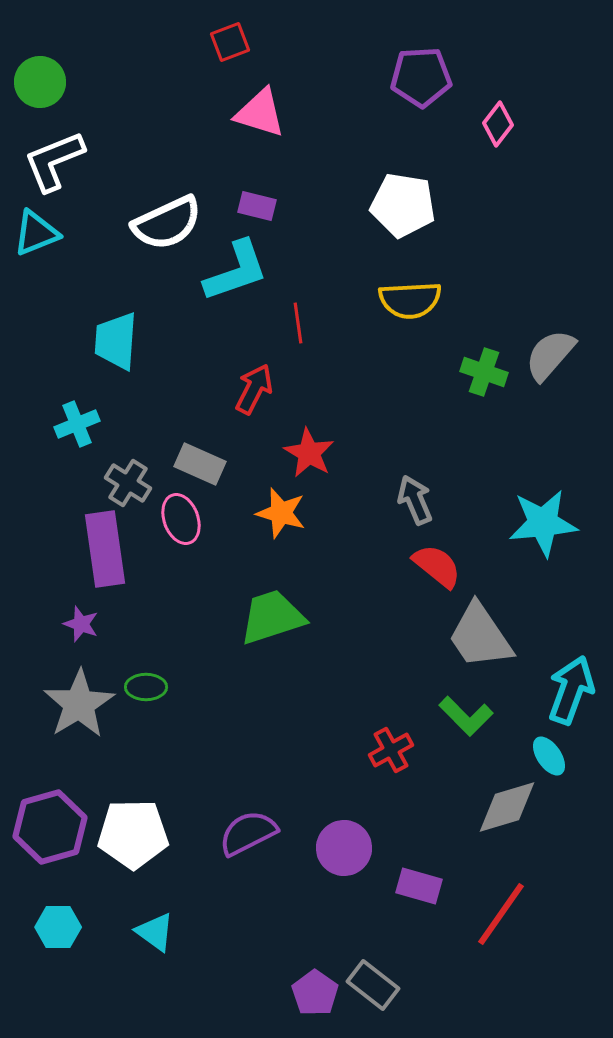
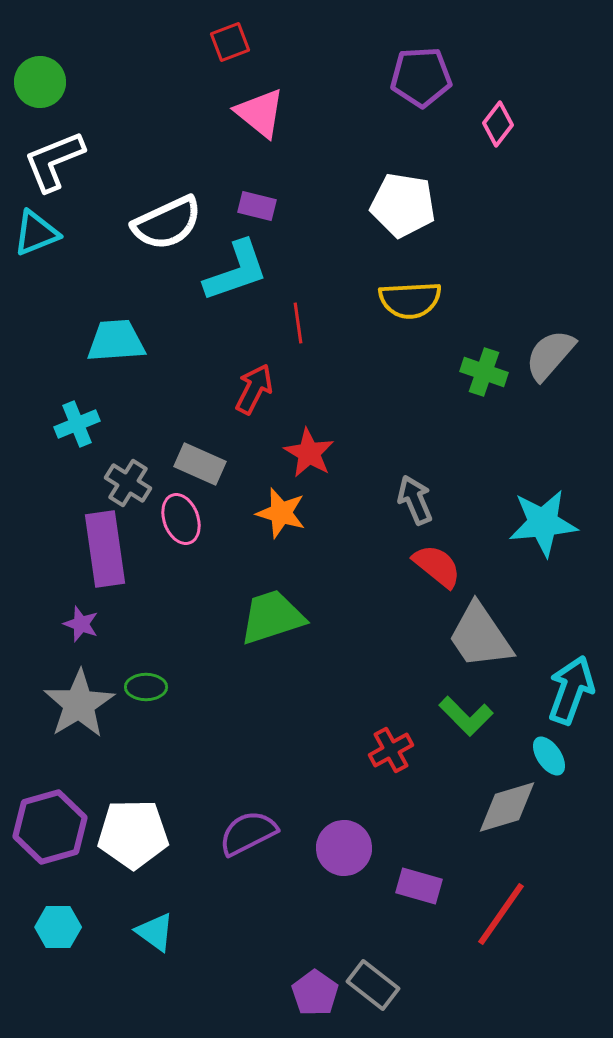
pink triangle at (260, 113): rotated 22 degrees clockwise
cyan trapezoid at (116, 341): rotated 82 degrees clockwise
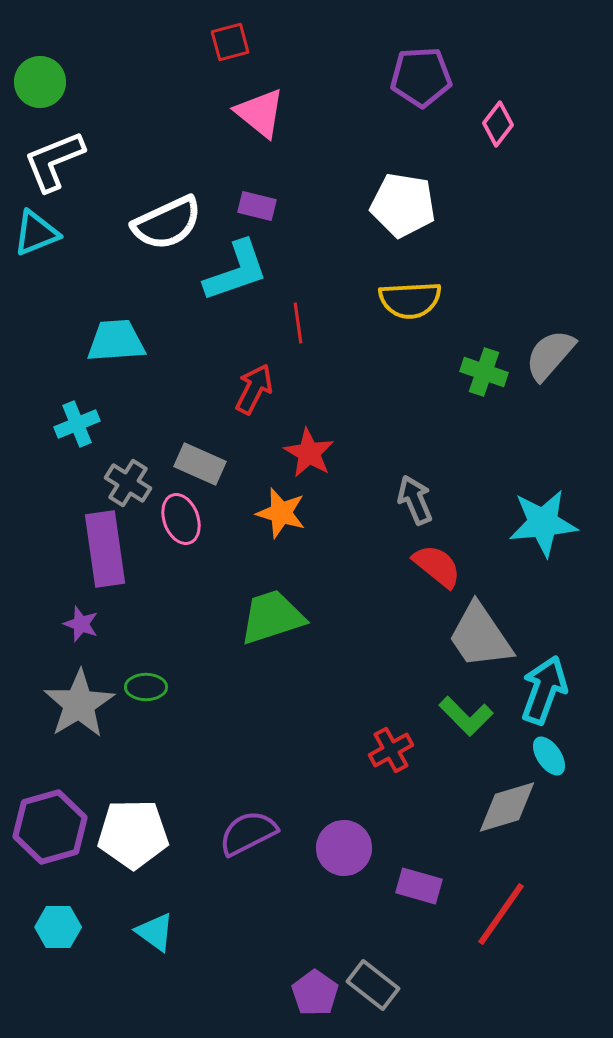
red square at (230, 42): rotated 6 degrees clockwise
cyan arrow at (571, 690): moved 27 px left
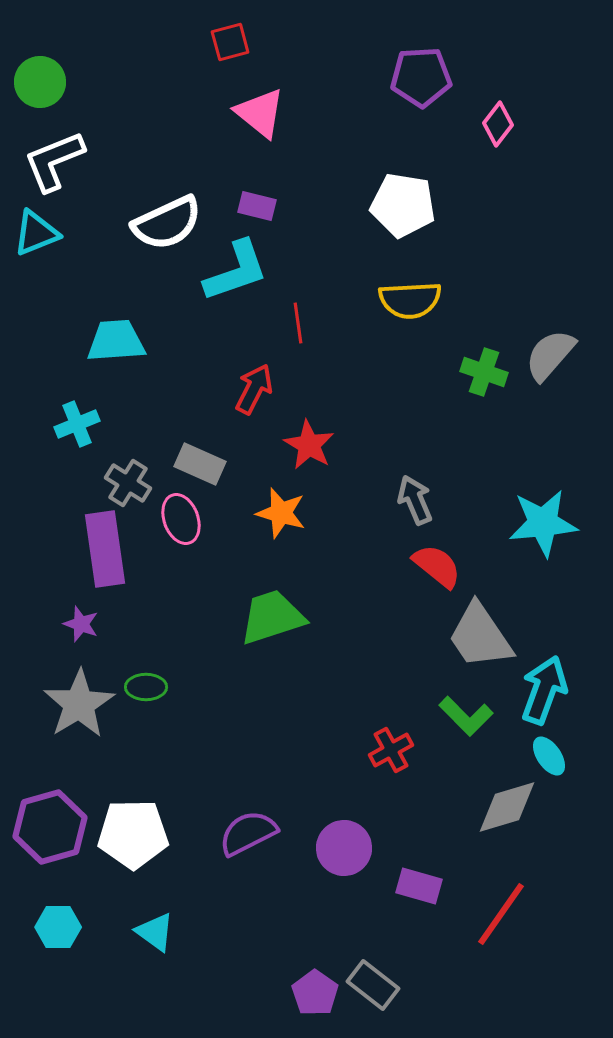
red star at (309, 453): moved 8 px up
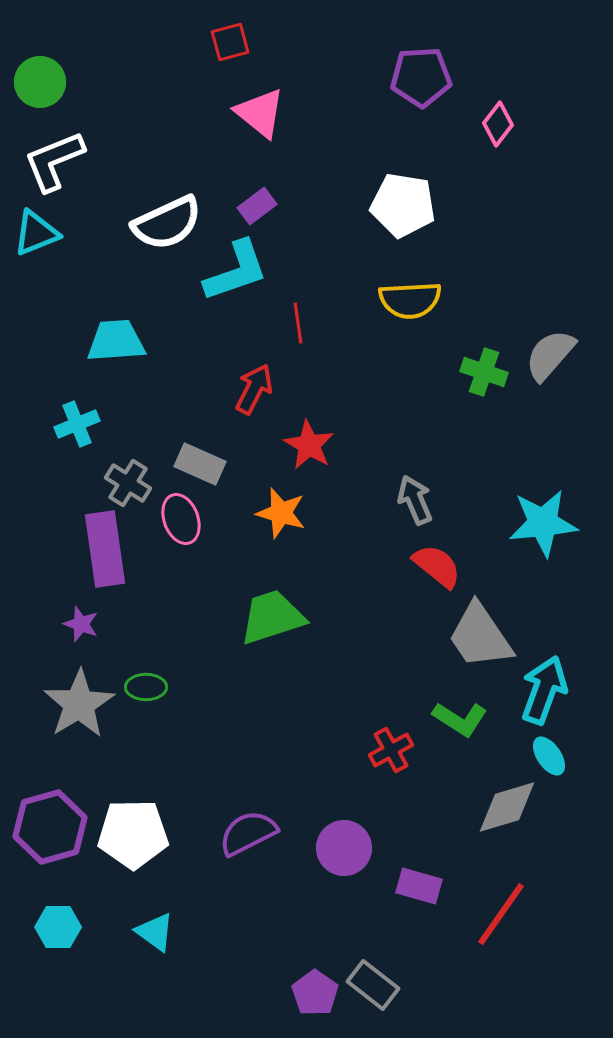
purple rectangle at (257, 206): rotated 51 degrees counterclockwise
green L-shape at (466, 716): moved 6 px left, 3 px down; rotated 12 degrees counterclockwise
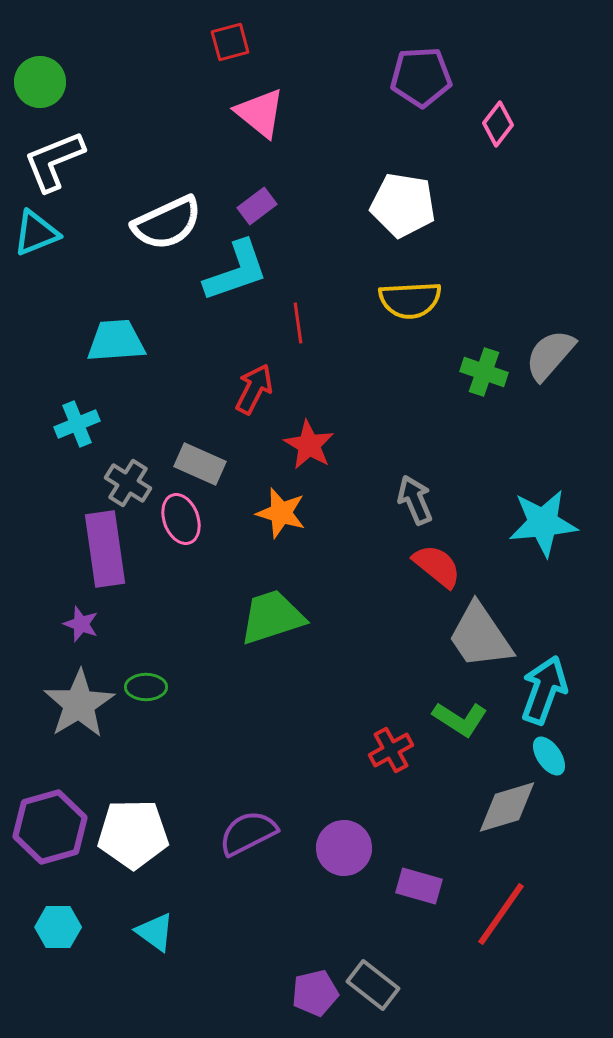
purple pentagon at (315, 993): rotated 24 degrees clockwise
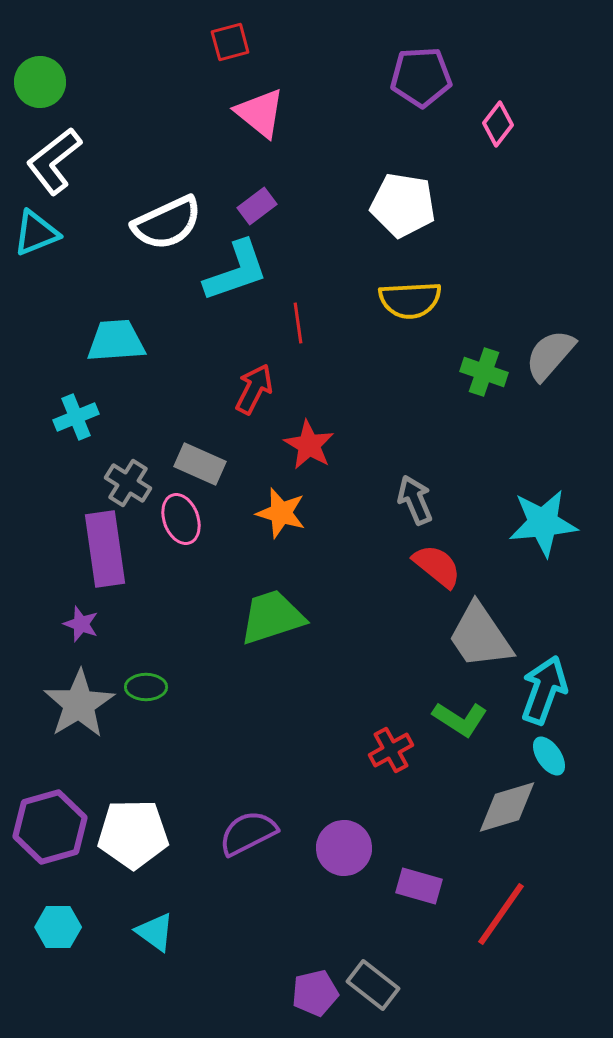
white L-shape at (54, 161): rotated 16 degrees counterclockwise
cyan cross at (77, 424): moved 1 px left, 7 px up
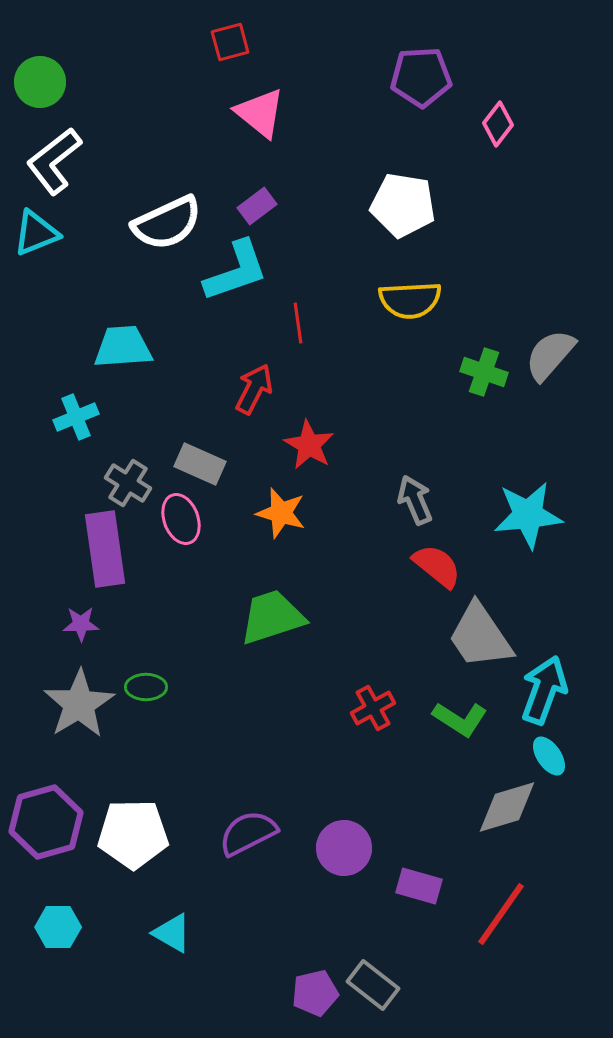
cyan trapezoid at (116, 341): moved 7 px right, 6 px down
cyan star at (543, 523): moved 15 px left, 8 px up
purple star at (81, 624): rotated 21 degrees counterclockwise
red cross at (391, 750): moved 18 px left, 42 px up
purple hexagon at (50, 827): moved 4 px left, 5 px up
cyan triangle at (155, 932): moved 17 px right, 1 px down; rotated 6 degrees counterclockwise
